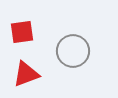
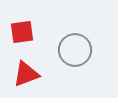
gray circle: moved 2 px right, 1 px up
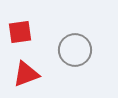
red square: moved 2 px left
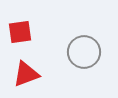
gray circle: moved 9 px right, 2 px down
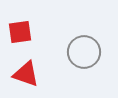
red triangle: rotated 40 degrees clockwise
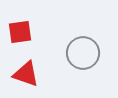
gray circle: moved 1 px left, 1 px down
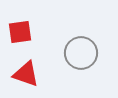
gray circle: moved 2 px left
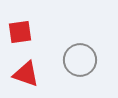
gray circle: moved 1 px left, 7 px down
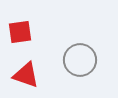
red triangle: moved 1 px down
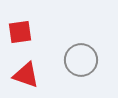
gray circle: moved 1 px right
